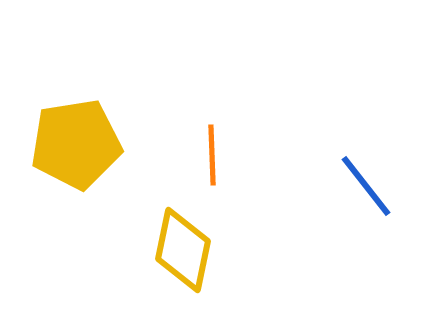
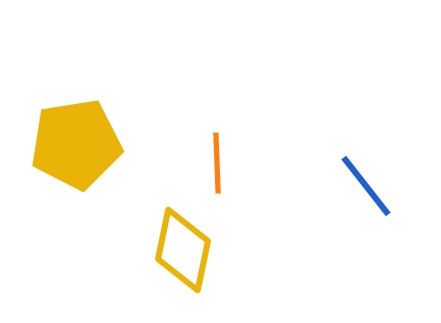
orange line: moved 5 px right, 8 px down
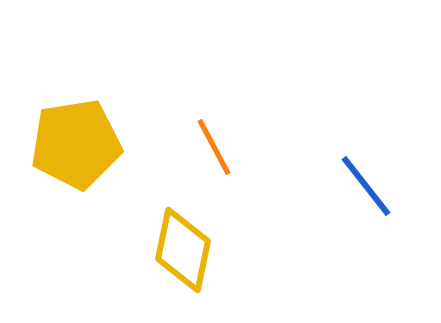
orange line: moved 3 px left, 16 px up; rotated 26 degrees counterclockwise
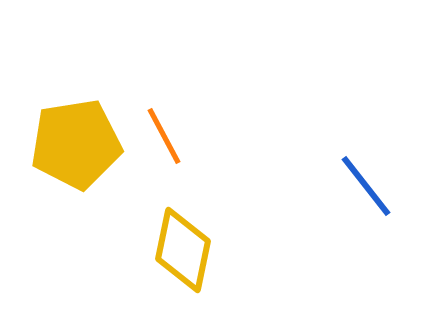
orange line: moved 50 px left, 11 px up
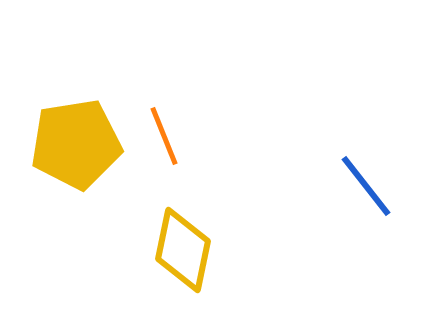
orange line: rotated 6 degrees clockwise
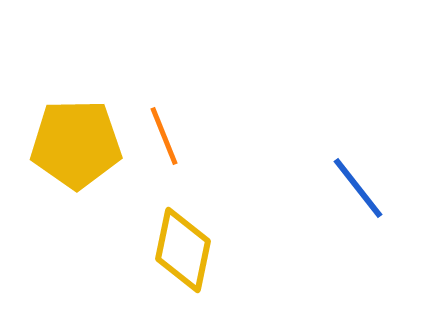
yellow pentagon: rotated 8 degrees clockwise
blue line: moved 8 px left, 2 px down
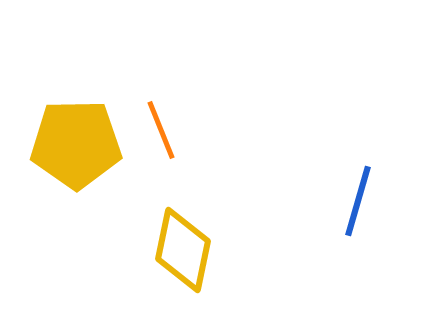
orange line: moved 3 px left, 6 px up
blue line: moved 13 px down; rotated 54 degrees clockwise
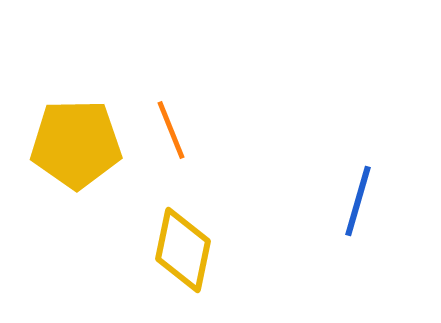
orange line: moved 10 px right
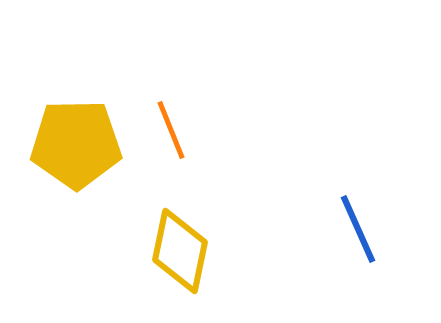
blue line: moved 28 px down; rotated 40 degrees counterclockwise
yellow diamond: moved 3 px left, 1 px down
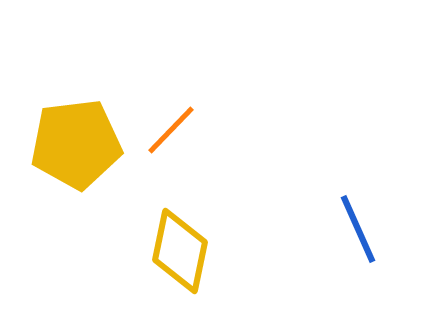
orange line: rotated 66 degrees clockwise
yellow pentagon: rotated 6 degrees counterclockwise
